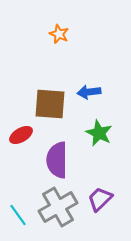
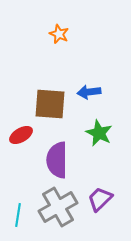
cyan line: rotated 45 degrees clockwise
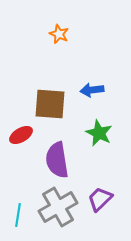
blue arrow: moved 3 px right, 2 px up
purple semicircle: rotated 9 degrees counterclockwise
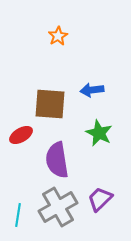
orange star: moved 1 px left, 2 px down; rotated 18 degrees clockwise
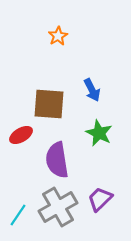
blue arrow: rotated 110 degrees counterclockwise
brown square: moved 1 px left
cyan line: rotated 25 degrees clockwise
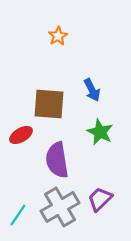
green star: moved 1 px right, 1 px up
gray cross: moved 2 px right
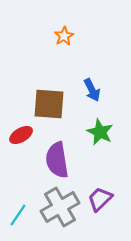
orange star: moved 6 px right
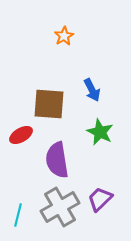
cyan line: rotated 20 degrees counterclockwise
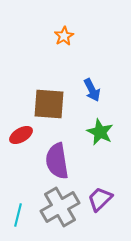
purple semicircle: moved 1 px down
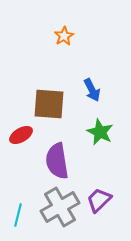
purple trapezoid: moved 1 px left, 1 px down
